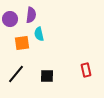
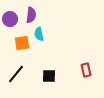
black square: moved 2 px right
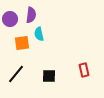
red rectangle: moved 2 px left
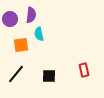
orange square: moved 1 px left, 2 px down
